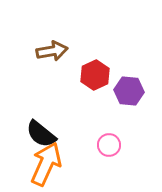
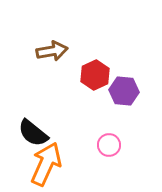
purple hexagon: moved 5 px left
black semicircle: moved 8 px left, 1 px up
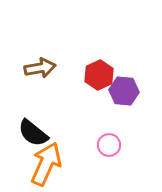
brown arrow: moved 12 px left, 17 px down
red hexagon: moved 4 px right
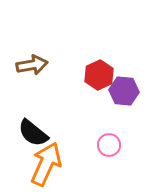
brown arrow: moved 8 px left, 3 px up
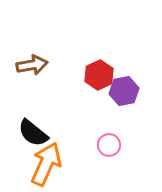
purple hexagon: rotated 16 degrees counterclockwise
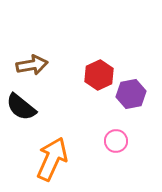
purple hexagon: moved 7 px right, 3 px down
black semicircle: moved 12 px left, 26 px up
pink circle: moved 7 px right, 4 px up
orange arrow: moved 6 px right, 5 px up
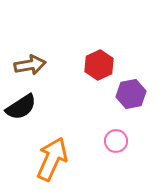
brown arrow: moved 2 px left
red hexagon: moved 10 px up
black semicircle: rotated 72 degrees counterclockwise
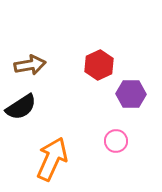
purple hexagon: rotated 12 degrees clockwise
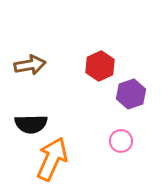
red hexagon: moved 1 px right, 1 px down
purple hexagon: rotated 20 degrees counterclockwise
black semicircle: moved 10 px right, 17 px down; rotated 32 degrees clockwise
pink circle: moved 5 px right
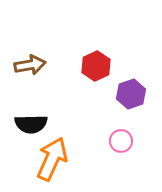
red hexagon: moved 4 px left
